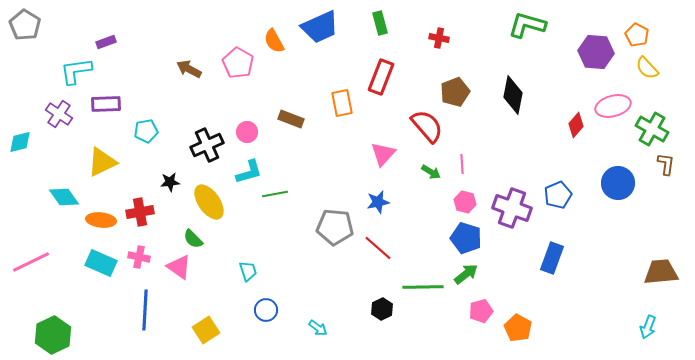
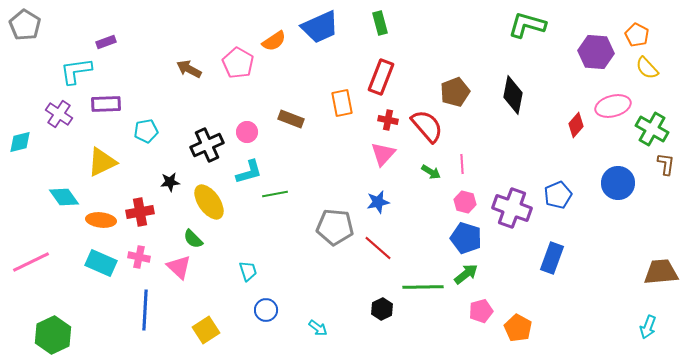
red cross at (439, 38): moved 51 px left, 82 px down
orange semicircle at (274, 41): rotated 95 degrees counterclockwise
pink triangle at (179, 267): rotated 8 degrees clockwise
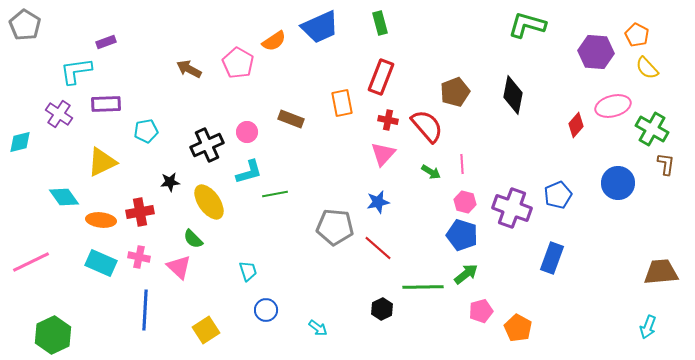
blue pentagon at (466, 238): moved 4 px left, 3 px up
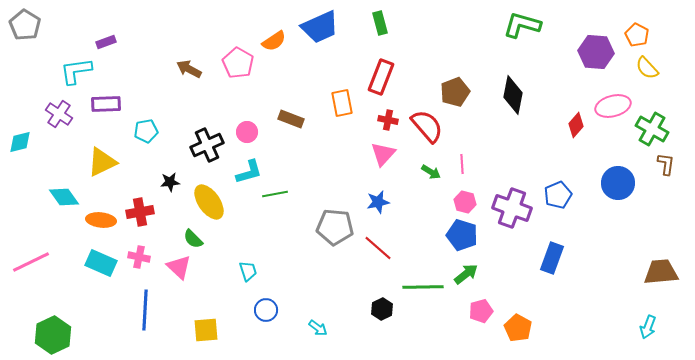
green L-shape at (527, 25): moved 5 px left
yellow square at (206, 330): rotated 28 degrees clockwise
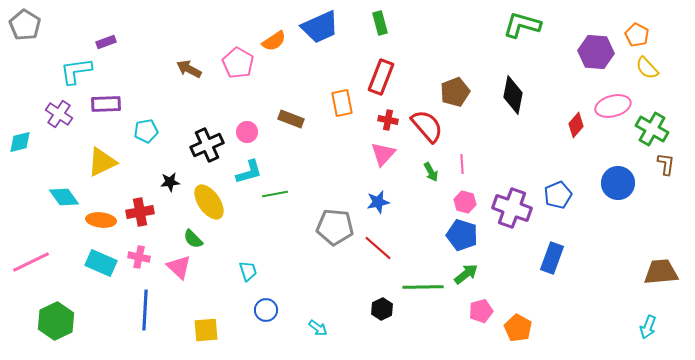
green arrow at (431, 172): rotated 30 degrees clockwise
green hexagon at (53, 335): moved 3 px right, 14 px up
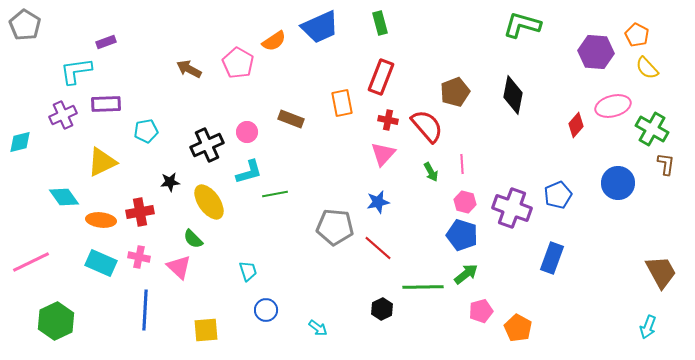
purple cross at (59, 114): moved 4 px right, 1 px down; rotated 32 degrees clockwise
brown trapezoid at (661, 272): rotated 66 degrees clockwise
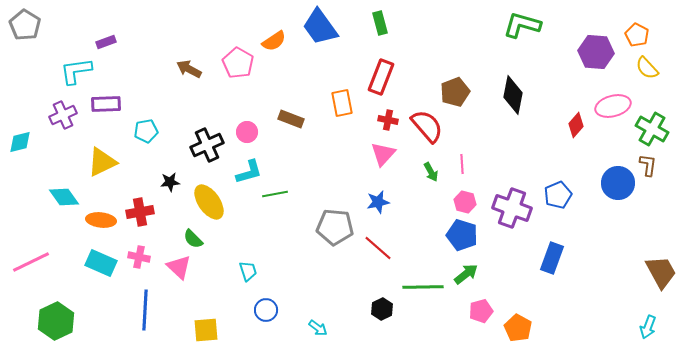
blue trapezoid at (320, 27): rotated 78 degrees clockwise
brown L-shape at (666, 164): moved 18 px left, 1 px down
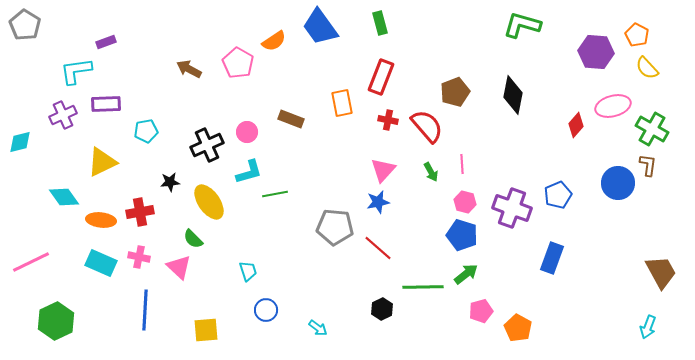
pink triangle at (383, 154): moved 16 px down
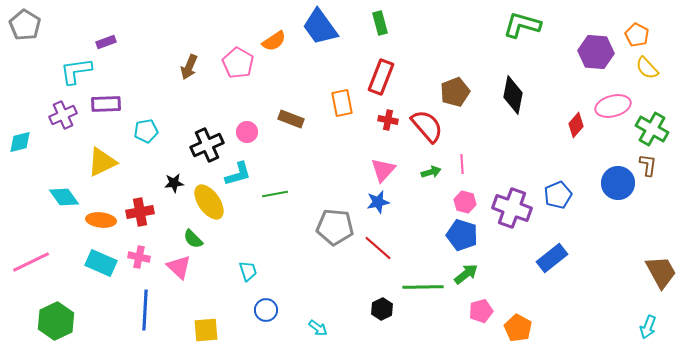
brown arrow at (189, 69): moved 2 px up; rotated 95 degrees counterclockwise
cyan L-shape at (249, 172): moved 11 px left, 2 px down
green arrow at (431, 172): rotated 78 degrees counterclockwise
black star at (170, 182): moved 4 px right, 1 px down
blue rectangle at (552, 258): rotated 32 degrees clockwise
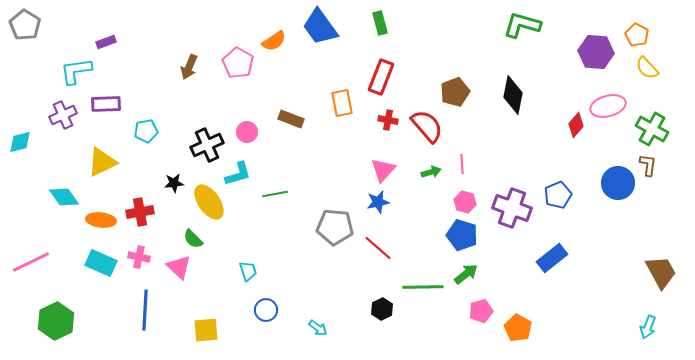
pink ellipse at (613, 106): moved 5 px left
